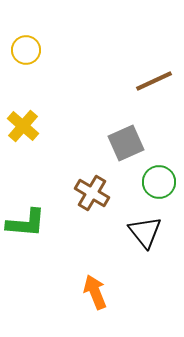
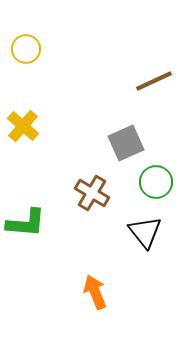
yellow circle: moved 1 px up
green circle: moved 3 px left
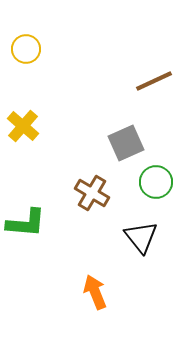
black triangle: moved 4 px left, 5 px down
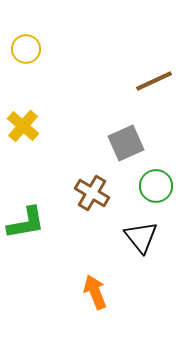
green circle: moved 4 px down
green L-shape: rotated 15 degrees counterclockwise
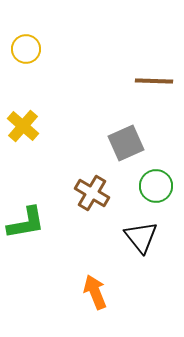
brown line: rotated 27 degrees clockwise
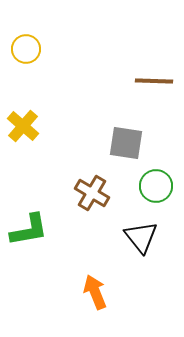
gray square: rotated 33 degrees clockwise
green L-shape: moved 3 px right, 7 px down
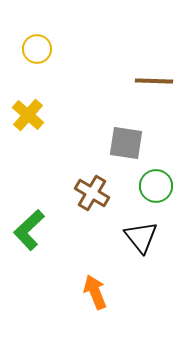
yellow circle: moved 11 px right
yellow cross: moved 5 px right, 11 px up
green L-shape: rotated 147 degrees clockwise
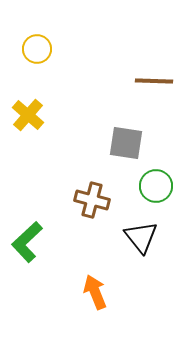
brown cross: moved 7 px down; rotated 16 degrees counterclockwise
green L-shape: moved 2 px left, 12 px down
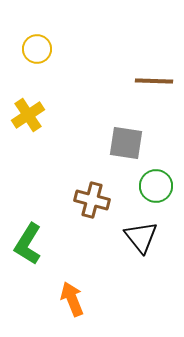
yellow cross: rotated 16 degrees clockwise
green L-shape: moved 1 px right, 2 px down; rotated 15 degrees counterclockwise
orange arrow: moved 23 px left, 7 px down
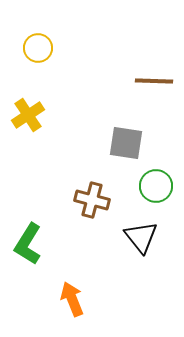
yellow circle: moved 1 px right, 1 px up
